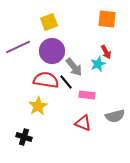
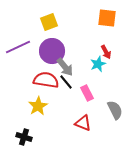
orange square: moved 1 px up
gray arrow: moved 9 px left
pink rectangle: moved 2 px up; rotated 56 degrees clockwise
gray semicircle: moved 6 px up; rotated 102 degrees counterclockwise
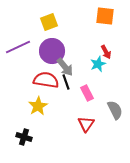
orange square: moved 2 px left, 2 px up
black line: rotated 21 degrees clockwise
red triangle: moved 3 px right, 1 px down; rotated 42 degrees clockwise
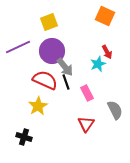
orange square: rotated 18 degrees clockwise
red arrow: moved 1 px right
red semicircle: moved 1 px left; rotated 15 degrees clockwise
